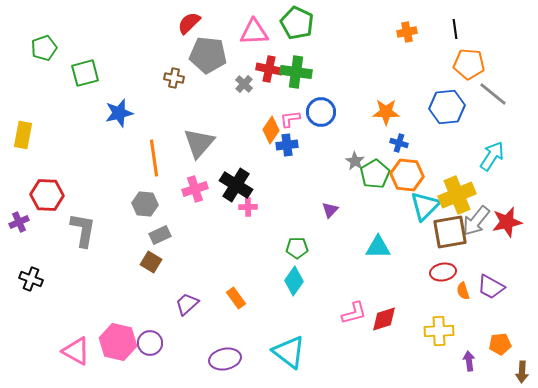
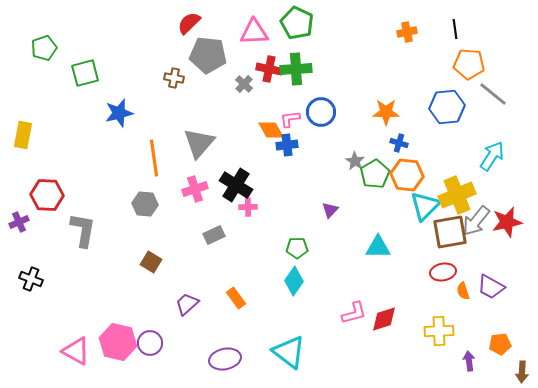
green cross at (296, 72): moved 3 px up; rotated 12 degrees counterclockwise
orange diamond at (271, 130): rotated 64 degrees counterclockwise
gray rectangle at (160, 235): moved 54 px right
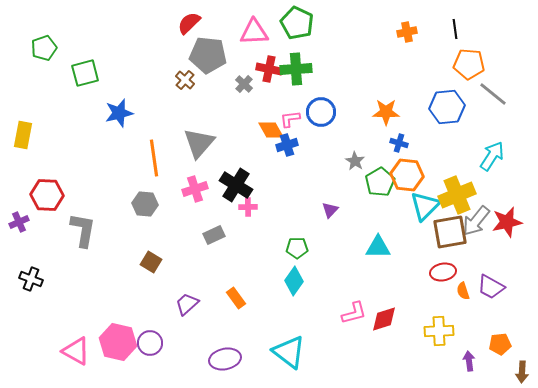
brown cross at (174, 78): moved 11 px right, 2 px down; rotated 30 degrees clockwise
blue cross at (287, 145): rotated 10 degrees counterclockwise
green pentagon at (375, 174): moved 5 px right, 8 px down
